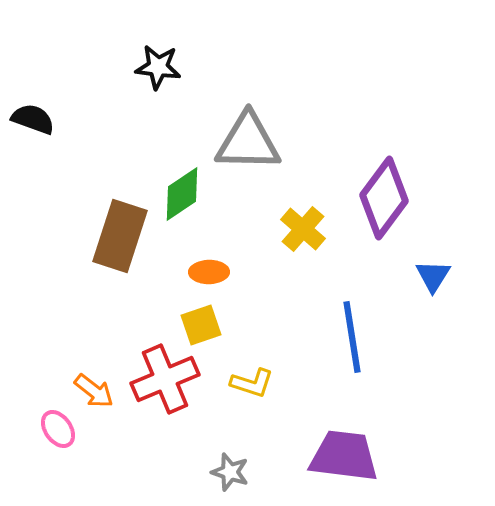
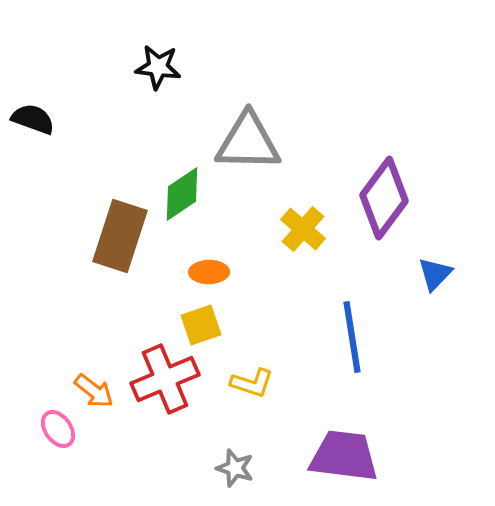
blue triangle: moved 2 px right, 2 px up; rotated 12 degrees clockwise
gray star: moved 5 px right, 4 px up
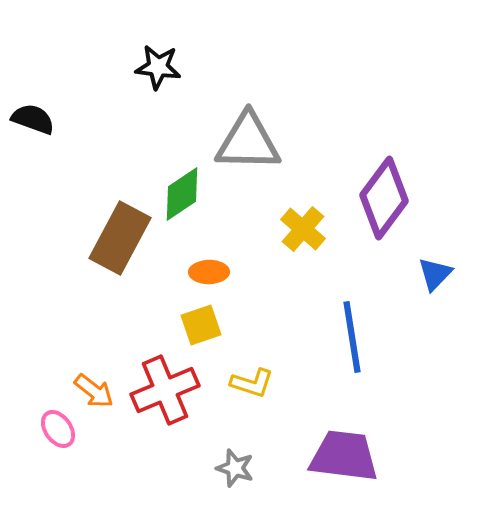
brown rectangle: moved 2 px down; rotated 10 degrees clockwise
red cross: moved 11 px down
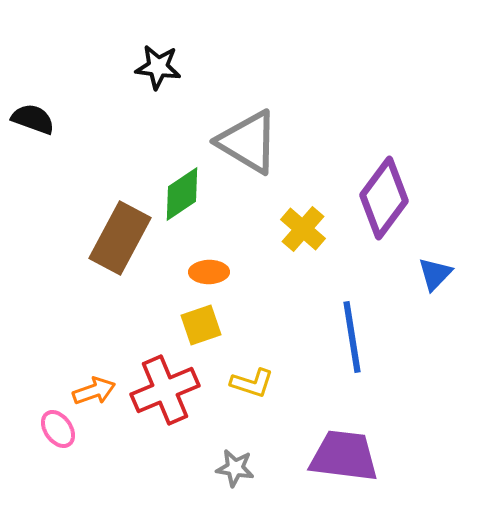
gray triangle: rotated 30 degrees clockwise
orange arrow: rotated 57 degrees counterclockwise
gray star: rotated 9 degrees counterclockwise
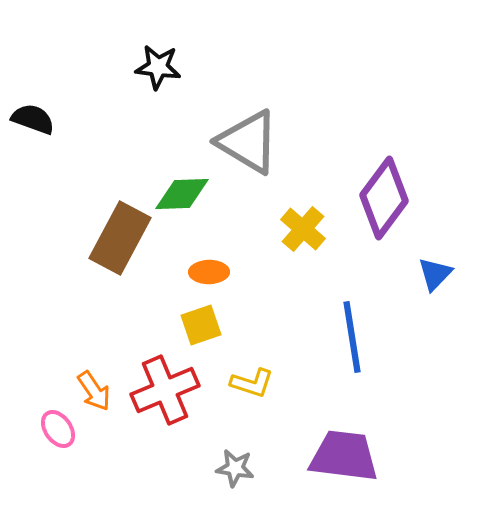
green diamond: rotated 32 degrees clockwise
orange arrow: rotated 75 degrees clockwise
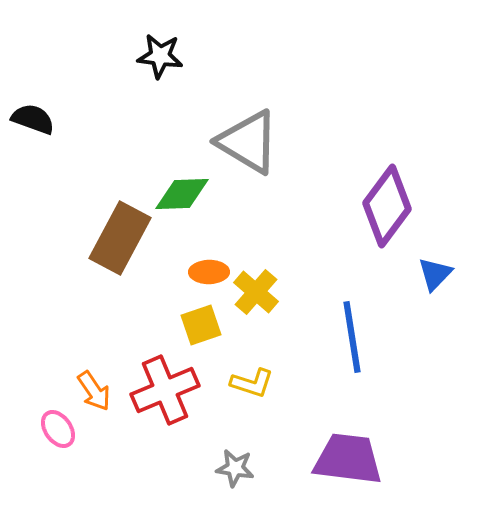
black star: moved 2 px right, 11 px up
purple diamond: moved 3 px right, 8 px down
yellow cross: moved 47 px left, 63 px down
purple trapezoid: moved 4 px right, 3 px down
